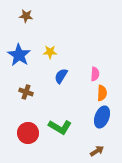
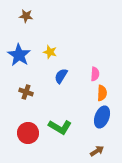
yellow star: rotated 16 degrees clockwise
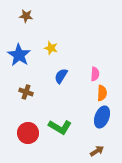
yellow star: moved 1 px right, 4 px up
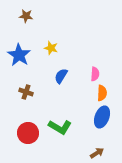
brown arrow: moved 2 px down
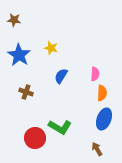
brown star: moved 12 px left, 4 px down
blue ellipse: moved 2 px right, 2 px down
red circle: moved 7 px right, 5 px down
brown arrow: moved 4 px up; rotated 88 degrees counterclockwise
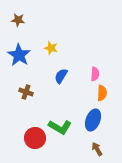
brown star: moved 4 px right
blue ellipse: moved 11 px left, 1 px down
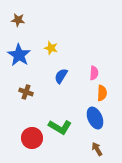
pink semicircle: moved 1 px left, 1 px up
blue ellipse: moved 2 px right, 2 px up; rotated 45 degrees counterclockwise
red circle: moved 3 px left
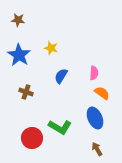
orange semicircle: rotated 56 degrees counterclockwise
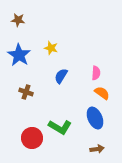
pink semicircle: moved 2 px right
brown arrow: rotated 112 degrees clockwise
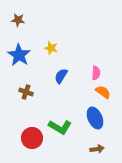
orange semicircle: moved 1 px right, 1 px up
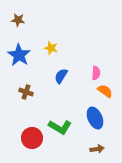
orange semicircle: moved 2 px right, 1 px up
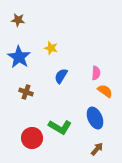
blue star: moved 2 px down
brown arrow: rotated 40 degrees counterclockwise
